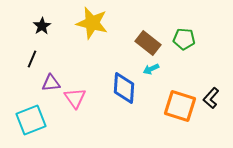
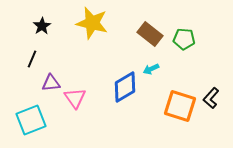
brown rectangle: moved 2 px right, 9 px up
blue diamond: moved 1 px right, 1 px up; rotated 56 degrees clockwise
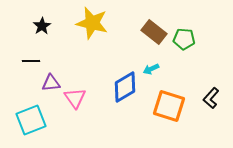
brown rectangle: moved 4 px right, 2 px up
black line: moved 1 px left, 2 px down; rotated 66 degrees clockwise
orange square: moved 11 px left
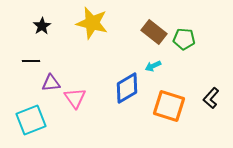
cyan arrow: moved 2 px right, 3 px up
blue diamond: moved 2 px right, 1 px down
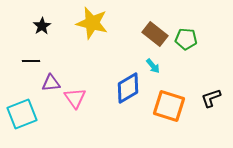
brown rectangle: moved 1 px right, 2 px down
green pentagon: moved 2 px right
cyan arrow: rotated 105 degrees counterclockwise
blue diamond: moved 1 px right
black L-shape: rotated 30 degrees clockwise
cyan square: moved 9 px left, 6 px up
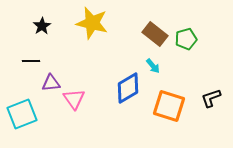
green pentagon: rotated 20 degrees counterclockwise
pink triangle: moved 1 px left, 1 px down
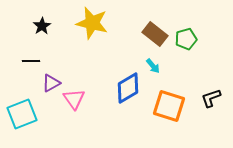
purple triangle: rotated 24 degrees counterclockwise
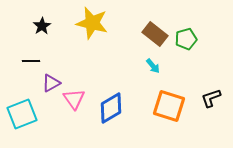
blue diamond: moved 17 px left, 20 px down
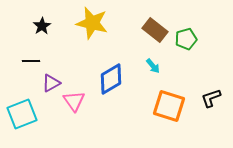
brown rectangle: moved 4 px up
pink triangle: moved 2 px down
blue diamond: moved 29 px up
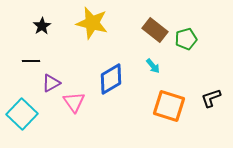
pink triangle: moved 1 px down
cyan square: rotated 24 degrees counterclockwise
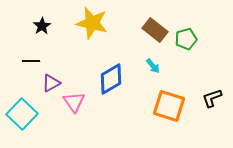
black L-shape: moved 1 px right
